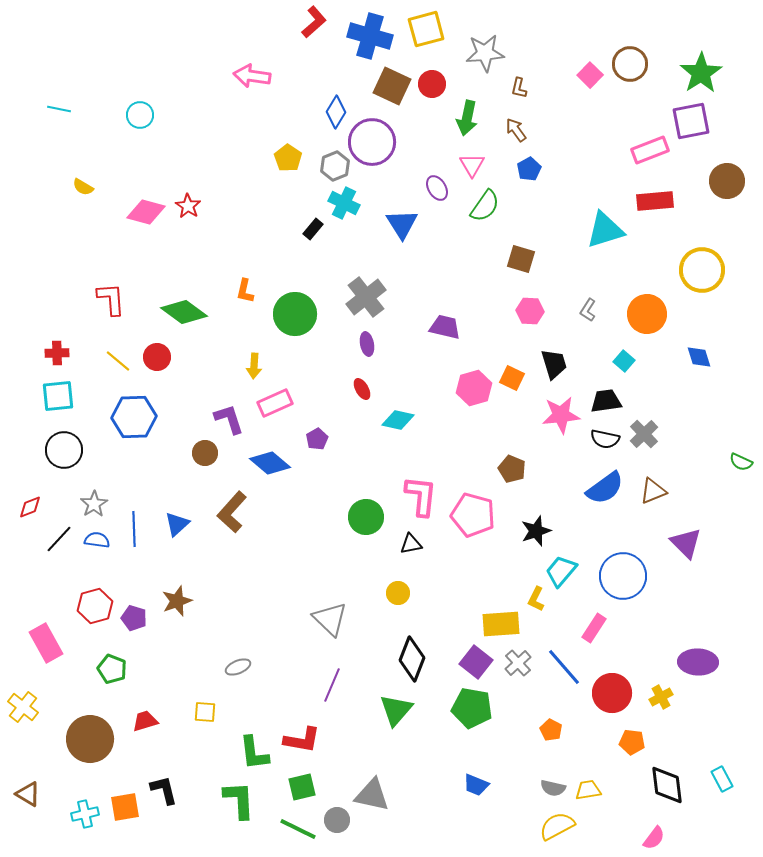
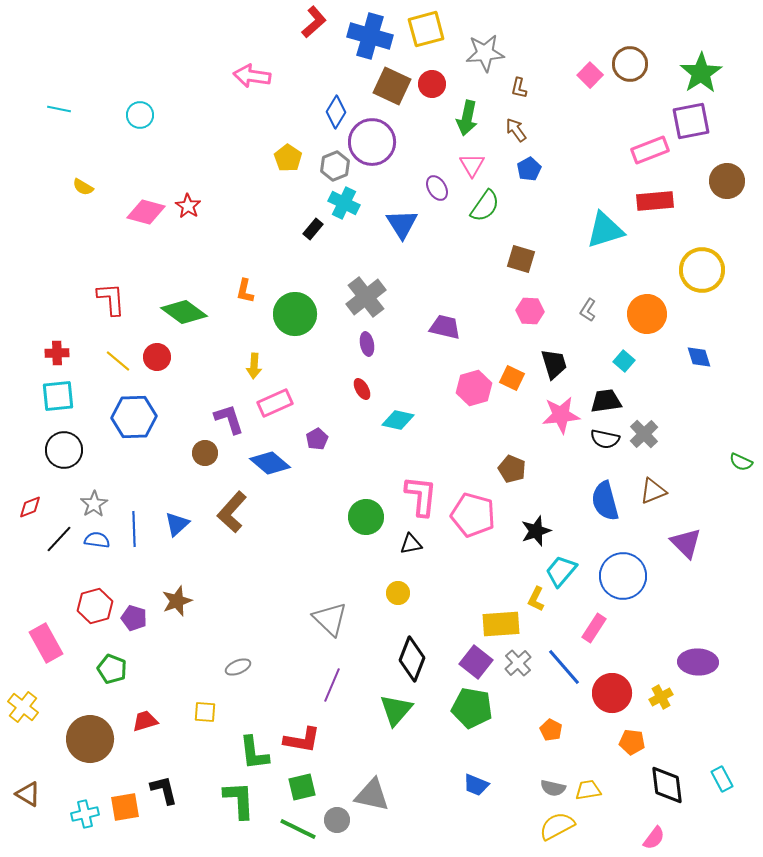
blue semicircle at (605, 488): moved 13 px down; rotated 111 degrees clockwise
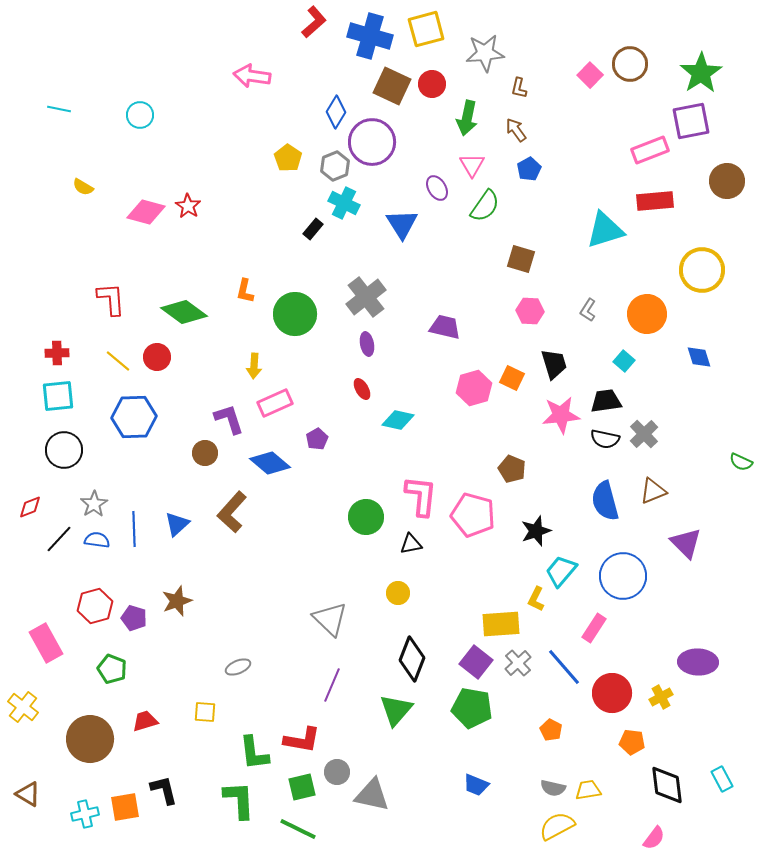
gray circle at (337, 820): moved 48 px up
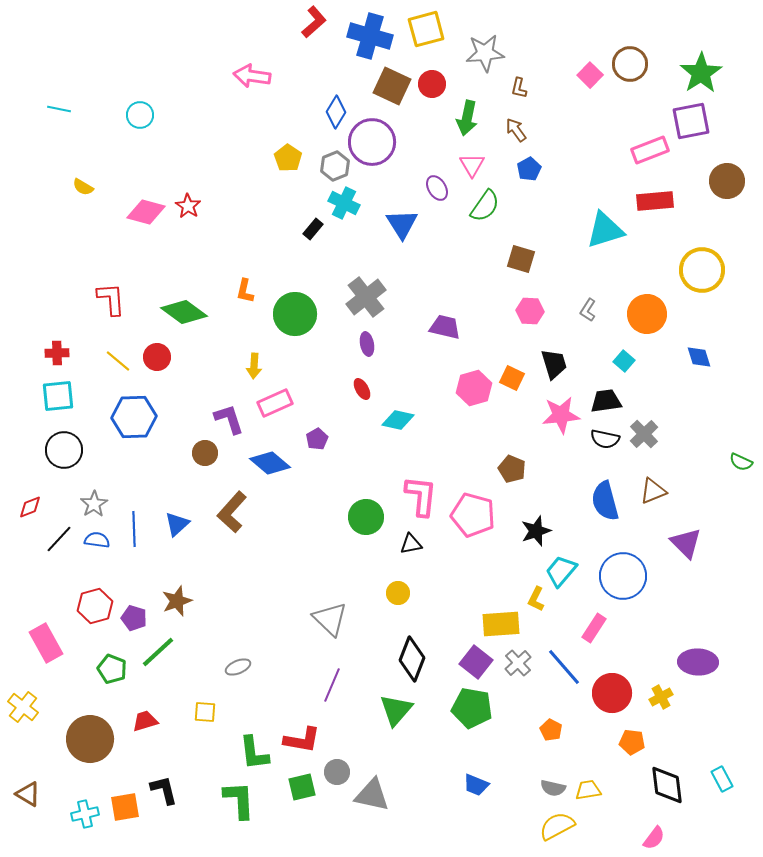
green line at (298, 829): moved 140 px left, 177 px up; rotated 69 degrees counterclockwise
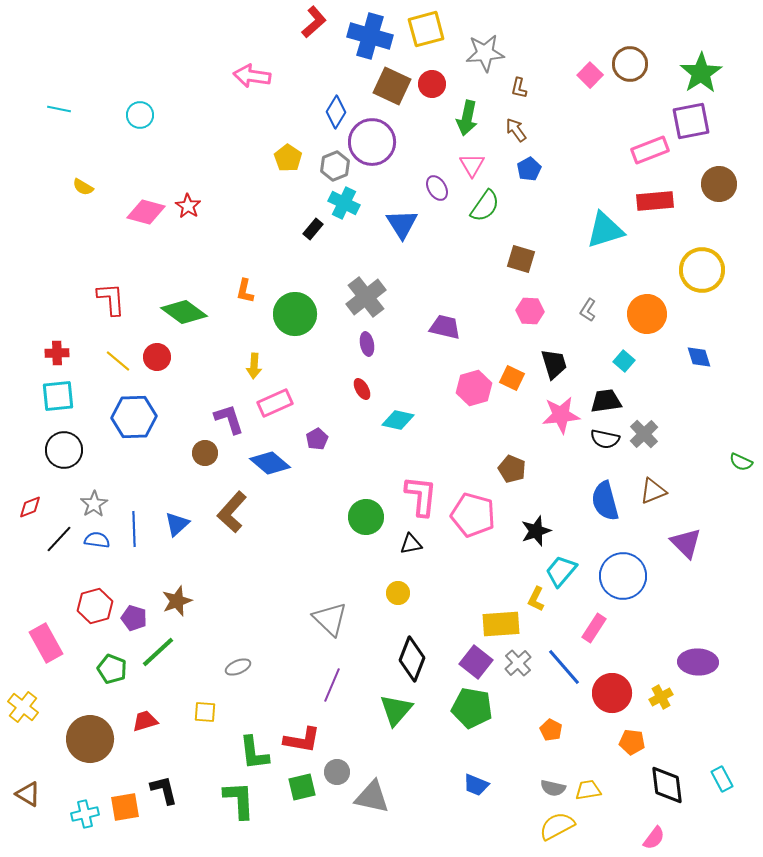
brown circle at (727, 181): moved 8 px left, 3 px down
gray triangle at (372, 795): moved 2 px down
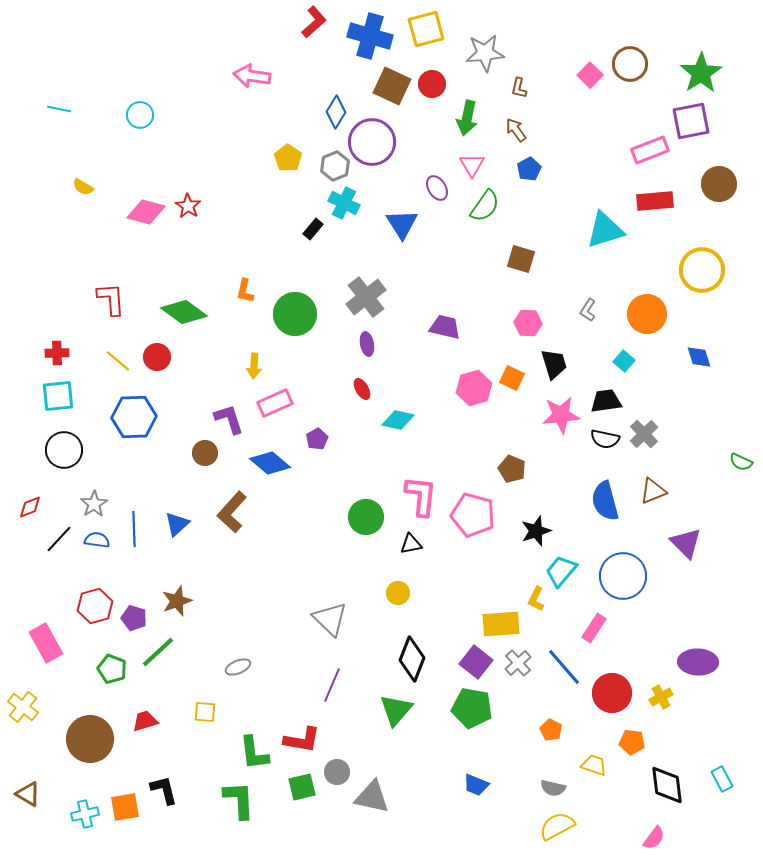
pink hexagon at (530, 311): moved 2 px left, 12 px down
yellow trapezoid at (588, 790): moved 6 px right, 25 px up; rotated 28 degrees clockwise
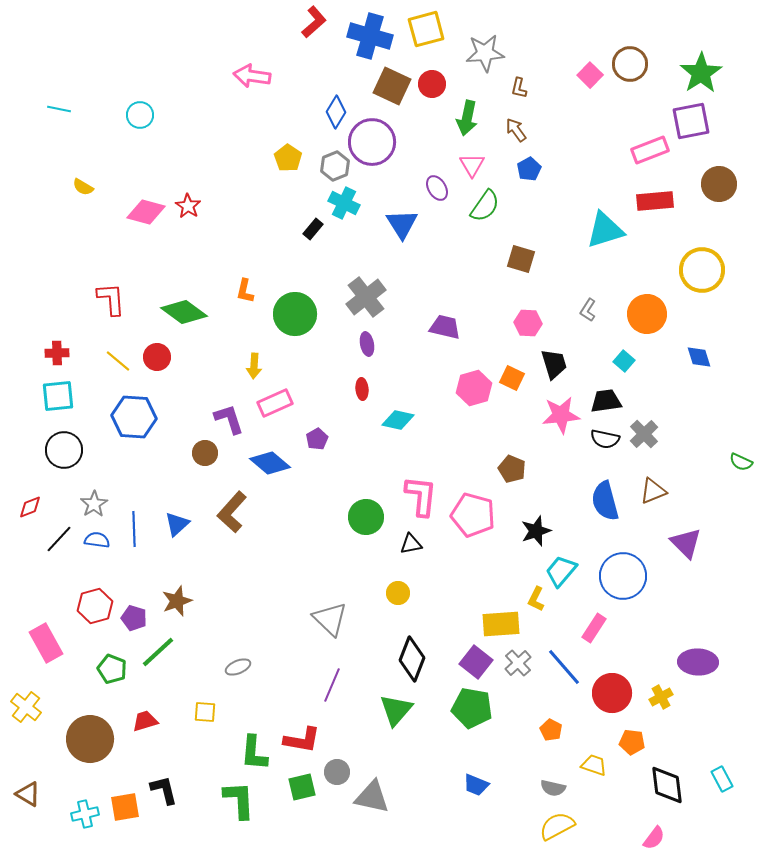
red ellipse at (362, 389): rotated 25 degrees clockwise
blue hexagon at (134, 417): rotated 6 degrees clockwise
yellow cross at (23, 707): moved 3 px right
green L-shape at (254, 753): rotated 12 degrees clockwise
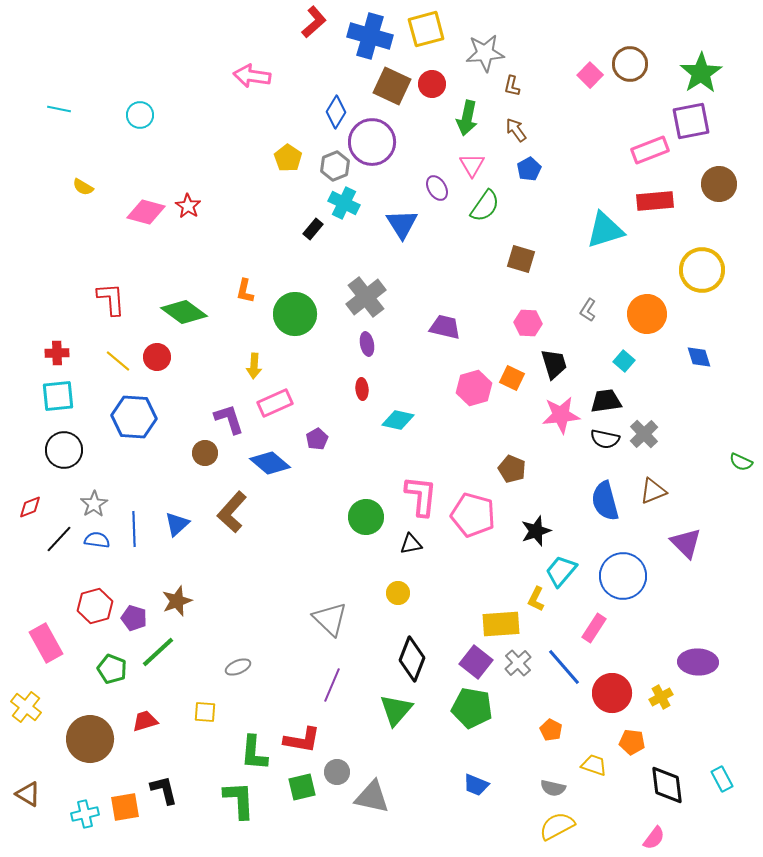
brown L-shape at (519, 88): moved 7 px left, 2 px up
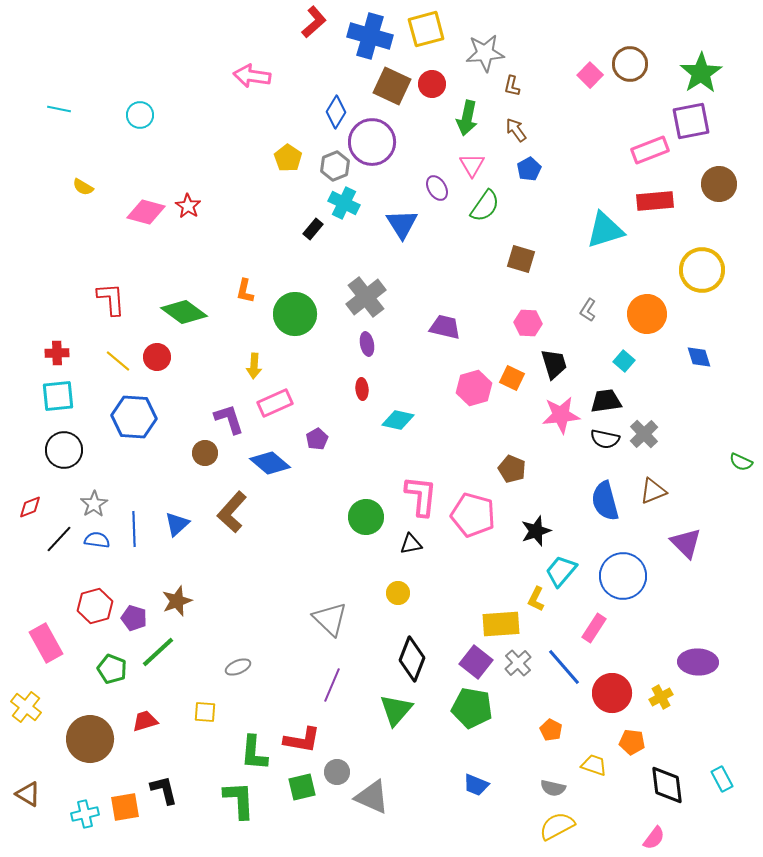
gray triangle at (372, 797): rotated 12 degrees clockwise
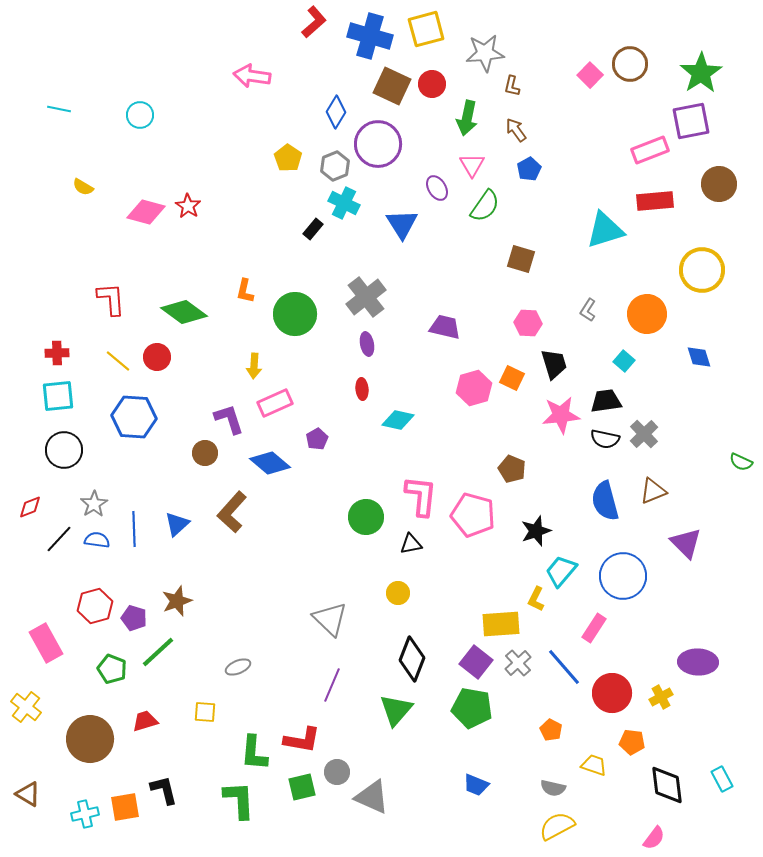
purple circle at (372, 142): moved 6 px right, 2 px down
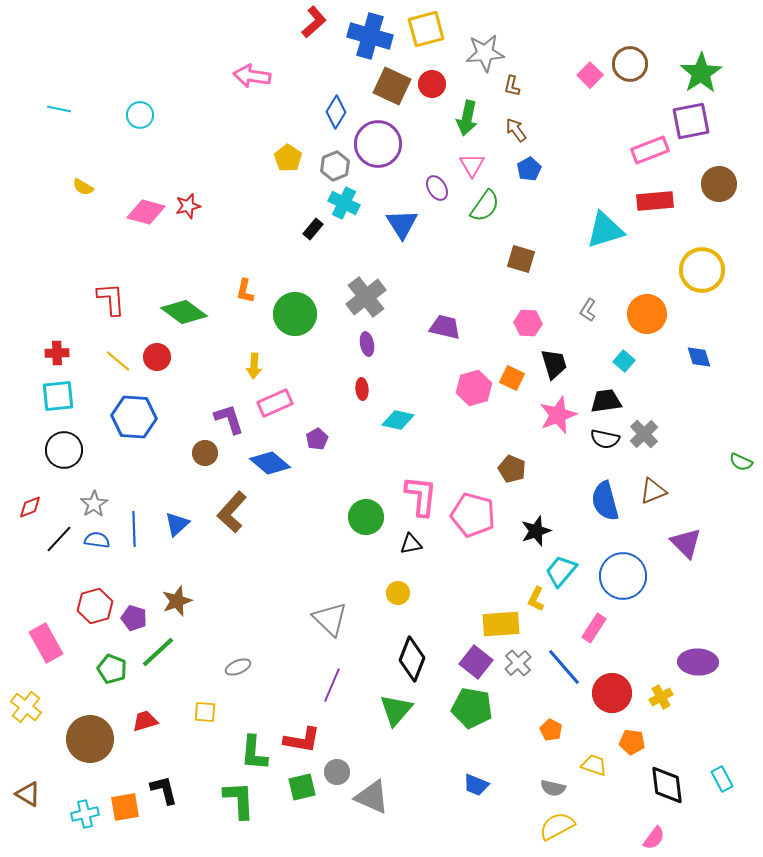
red star at (188, 206): rotated 25 degrees clockwise
pink star at (561, 415): moved 3 px left; rotated 15 degrees counterclockwise
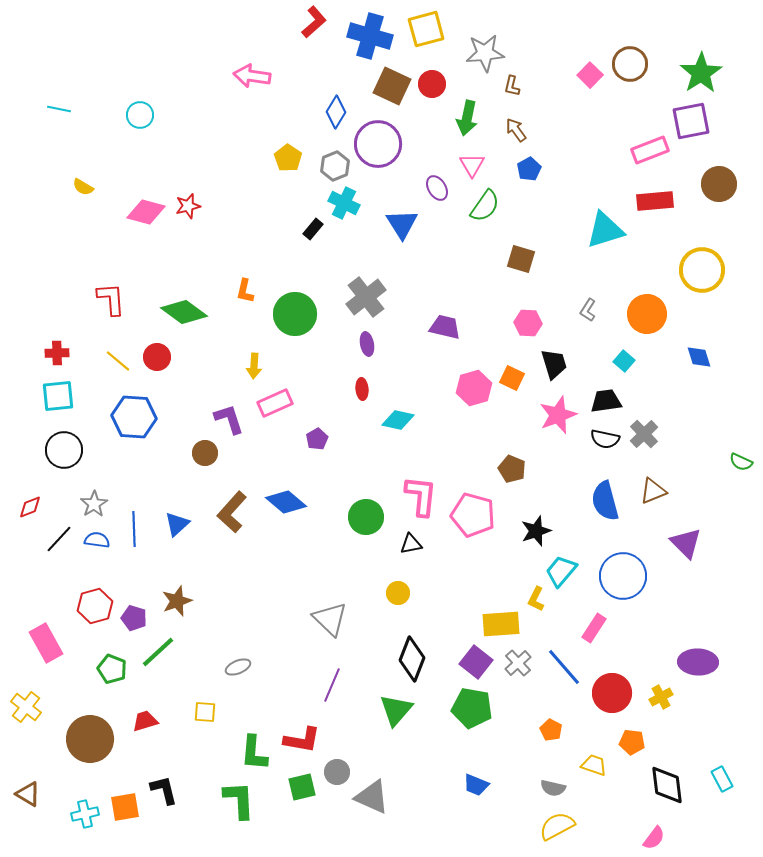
blue diamond at (270, 463): moved 16 px right, 39 px down
